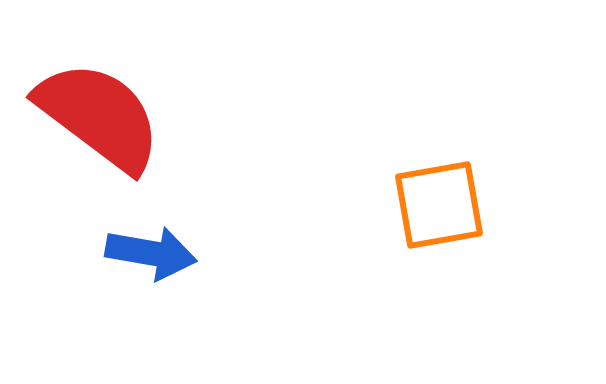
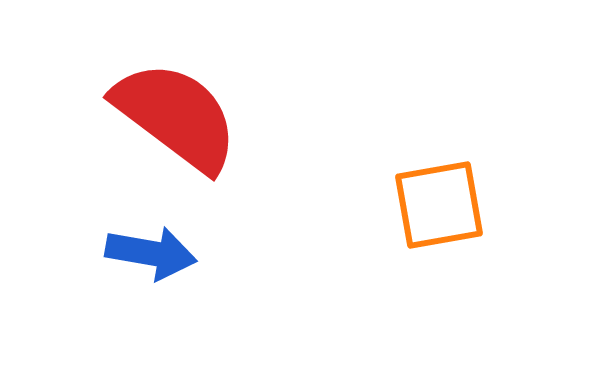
red semicircle: moved 77 px right
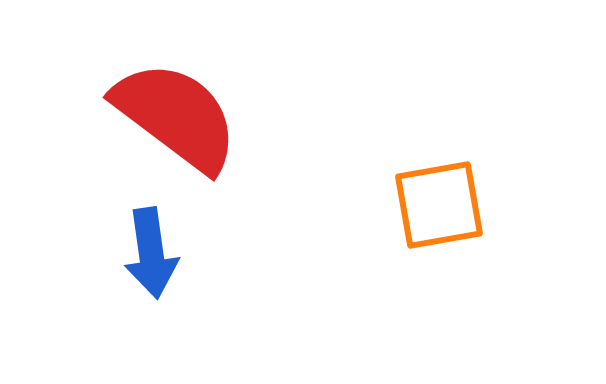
blue arrow: rotated 72 degrees clockwise
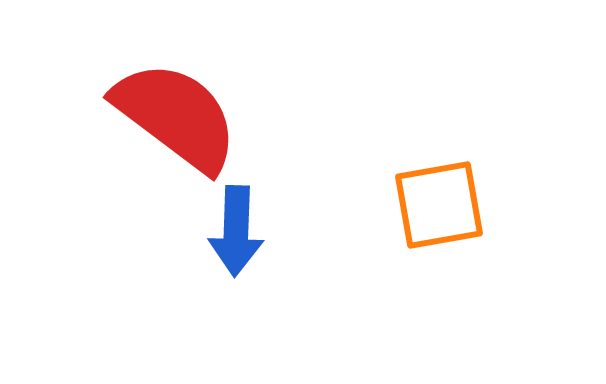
blue arrow: moved 85 px right, 22 px up; rotated 10 degrees clockwise
